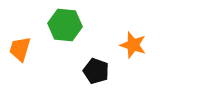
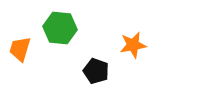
green hexagon: moved 5 px left, 3 px down
orange star: rotated 28 degrees counterclockwise
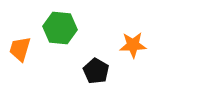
orange star: rotated 8 degrees clockwise
black pentagon: rotated 10 degrees clockwise
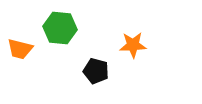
orange trapezoid: rotated 92 degrees counterclockwise
black pentagon: rotated 15 degrees counterclockwise
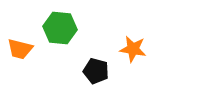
orange star: moved 4 px down; rotated 12 degrees clockwise
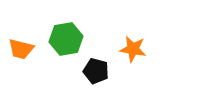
green hexagon: moved 6 px right, 11 px down; rotated 16 degrees counterclockwise
orange trapezoid: moved 1 px right
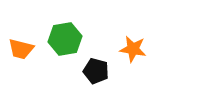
green hexagon: moved 1 px left
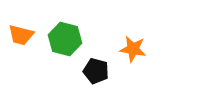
green hexagon: rotated 24 degrees clockwise
orange trapezoid: moved 14 px up
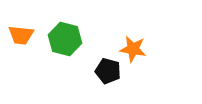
orange trapezoid: rotated 8 degrees counterclockwise
black pentagon: moved 12 px right
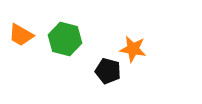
orange trapezoid: rotated 24 degrees clockwise
